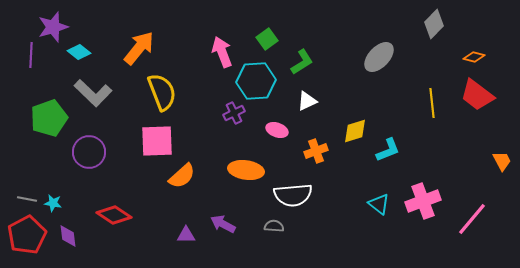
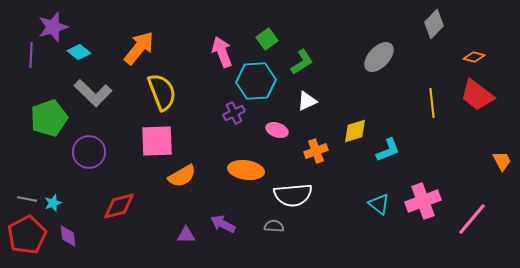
orange semicircle: rotated 12 degrees clockwise
cyan star: rotated 30 degrees counterclockwise
red diamond: moved 5 px right, 9 px up; rotated 48 degrees counterclockwise
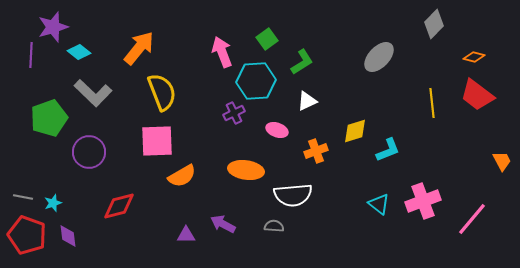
gray line: moved 4 px left, 2 px up
red pentagon: rotated 24 degrees counterclockwise
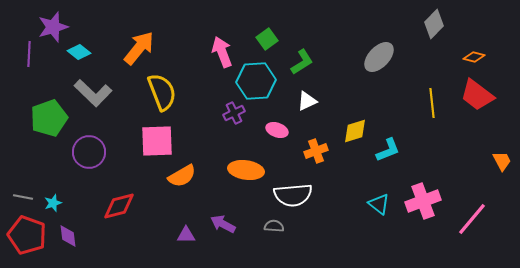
purple line: moved 2 px left, 1 px up
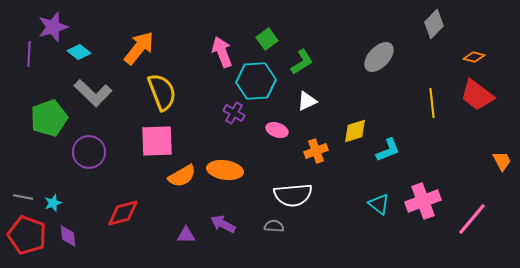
purple cross: rotated 35 degrees counterclockwise
orange ellipse: moved 21 px left
red diamond: moved 4 px right, 7 px down
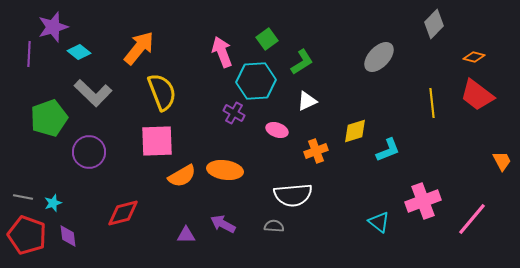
cyan triangle: moved 18 px down
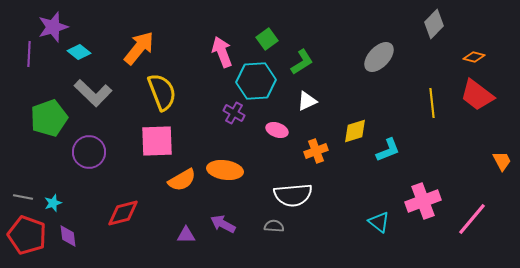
orange semicircle: moved 4 px down
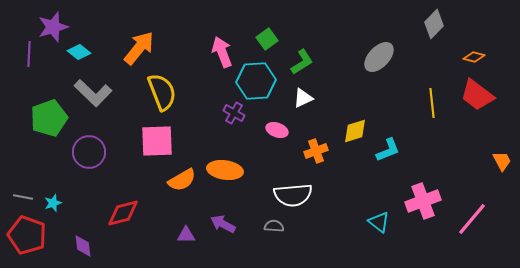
white triangle: moved 4 px left, 3 px up
purple diamond: moved 15 px right, 10 px down
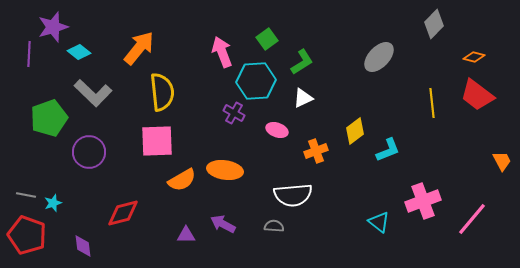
yellow semicircle: rotated 15 degrees clockwise
yellow diamond: rotated 20 degrees counterclockwise
gray line: moved 3 px right, 2 px up
